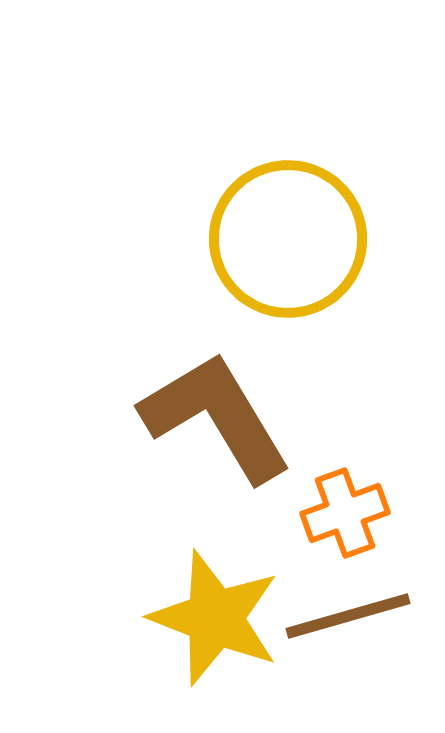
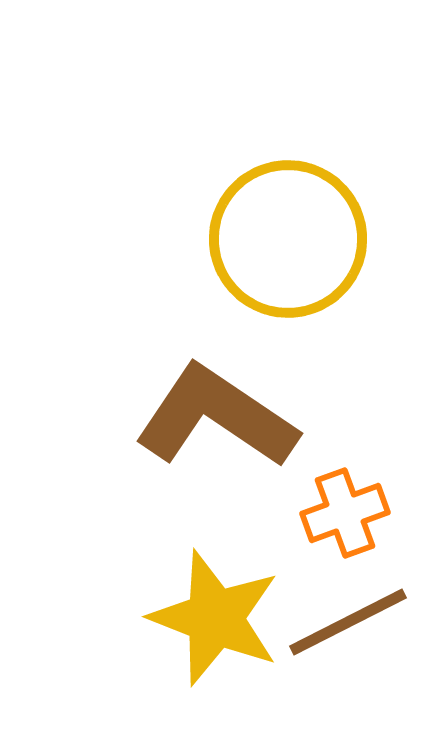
brown L-shape: rotated 25 degrees counterclockwise
brown line: moved 6 px down; rotated 11 degrees counterclockwise
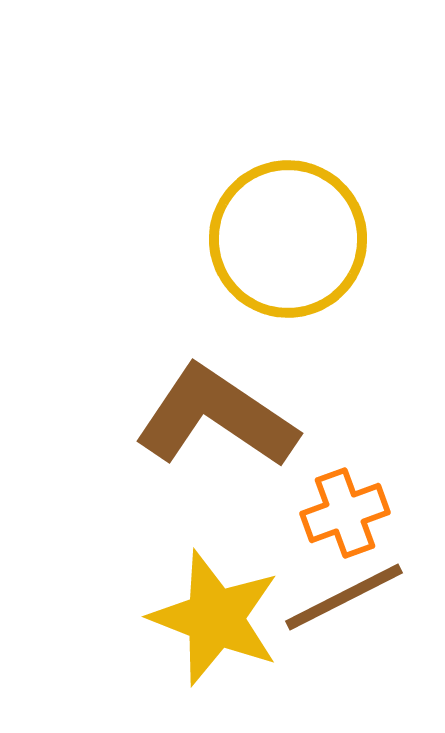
brown line: moved 4 px left, 25 px up
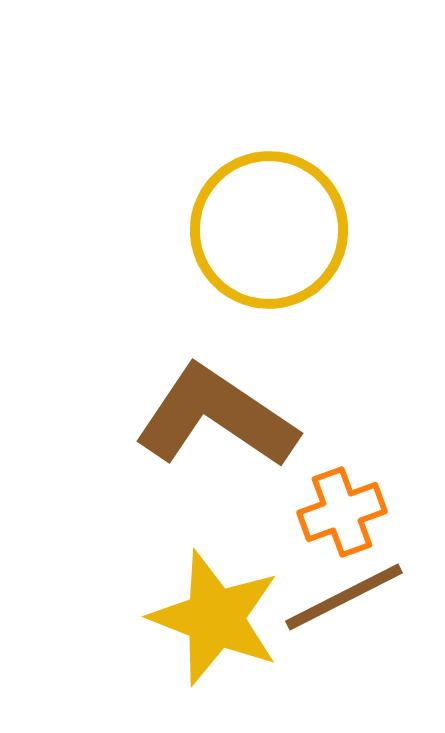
yellow circle: moved 19 px left, 9 px up
orange cross: moved 3 px left, 1 px up
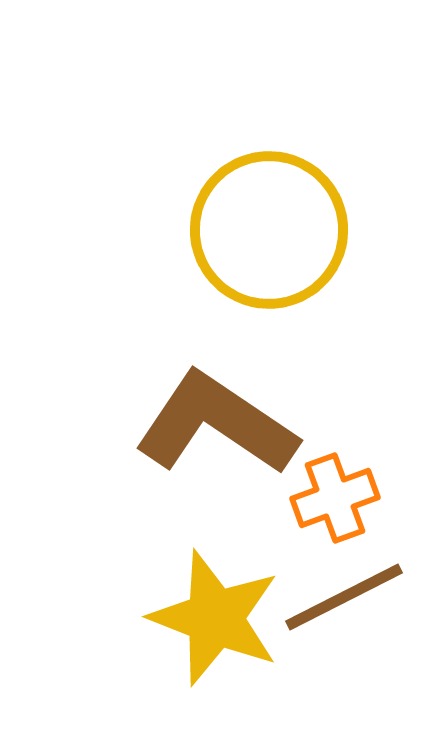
brown L-shape: moved 7 px down
orange cross: moved 7 px left, 14 px up
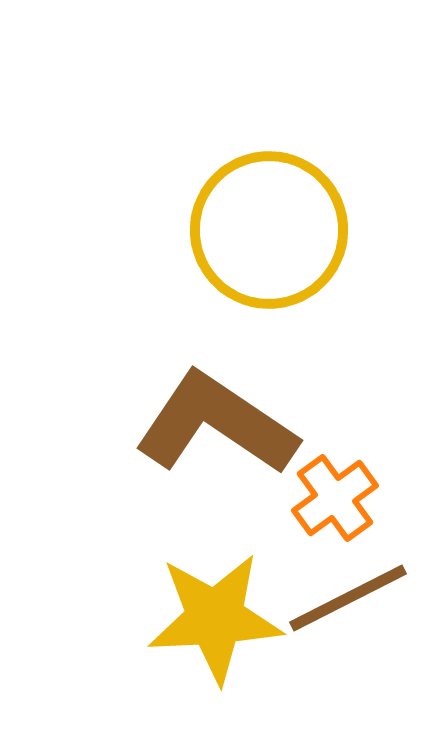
orange cross: rotated 16 degrees counterclockwise
brown line: moved 4 px right, 1 px down
yellow star: rotated 24 degrees counterclockwise
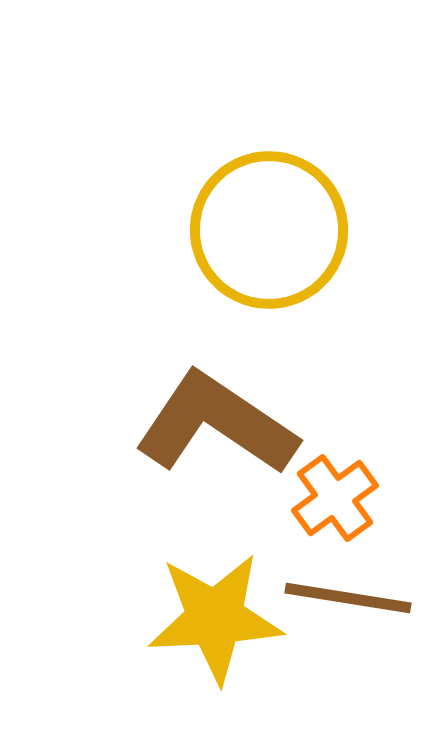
brown line: rotated 36 degrees clockwise
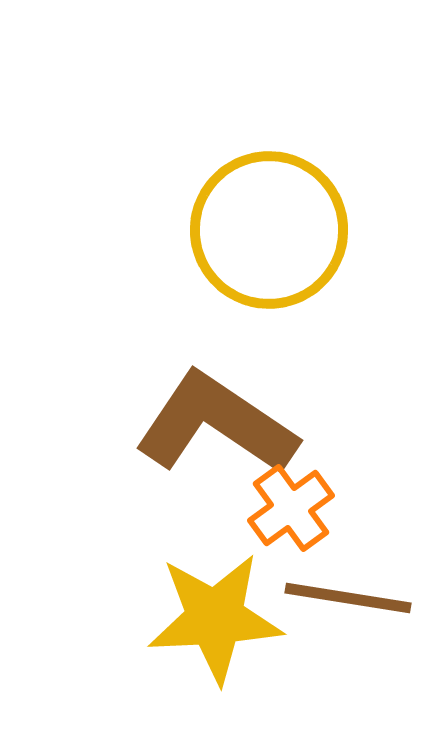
orange cross: moved 44 px left, 10 px down
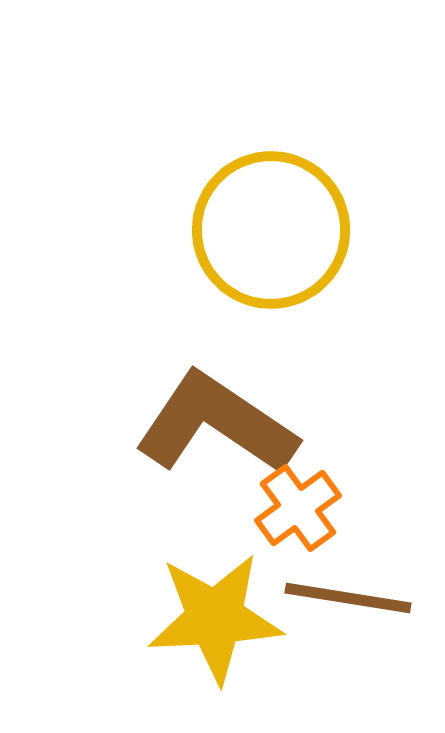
yellow circle: moved 2 px right
orange cross: moved 7 px right
